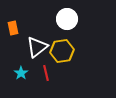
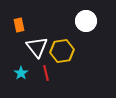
white circle: moved 19 px right, 2 px down
orange rectangle: moved 6 px right, 3 px up
white triangle: rotated 30 degrees counterclockwise
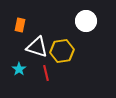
orange rectangle: moved 1 px right; rotated 24 degrees clockwise
white triangle: rotated 35 degrees counterclockwise
cyan star: moved 2 px left, 4 px up
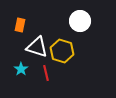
white circle: moved 6 px left
yellow hexagon: rotated 25 degrees clockwise
cyan star: moved 2 px right
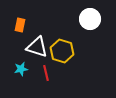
white circle: moved 10 px right, 2 px up
cyan star: rotated 24 degrees clockwise
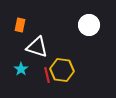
white circle: moved 1 px left, 6 px down
yellow hexagon: moved 19 px down; rotated 10 degrees counterclockwise
cyan star: rotated 24 degrees counterclockwise
red line: moved 1 px right, 2 px down
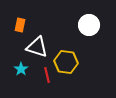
yellow hexagon: moved 4 px right, 8 px up
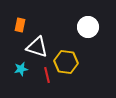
white circle: moved 1 px left, 2 px down
cyan star: rotated 24 degrees clockwise
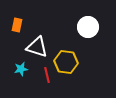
orange rectangle: moved 3 px left
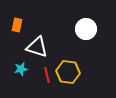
white circle: moved 2 px left, 2 px down
yellow hexagon: moved 2 px right, 10 px down
